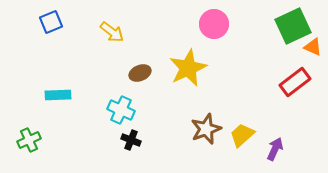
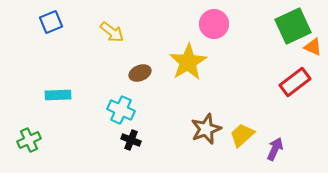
yellow star: moved 6 px up; rotated 6 degrees counterclockwise
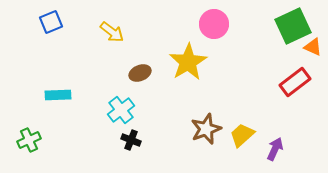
cyan cross: rotated 28 degrees clockwise
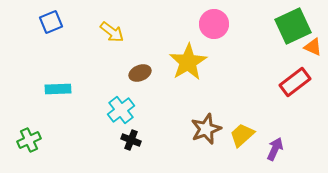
cyan rectangle: moved 6 px up
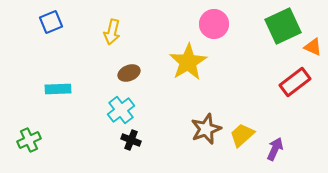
green square: moved 10 px left
yellow arrow: rotated 65 degrees clockwise
brown ellipse: moved 11 px left
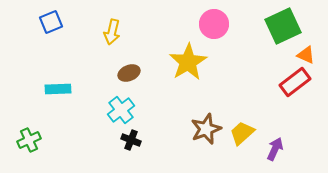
orange triangle: moved 7 px left, 8 px down
yellow trapezoid: moved 2 px up
